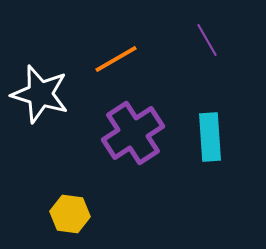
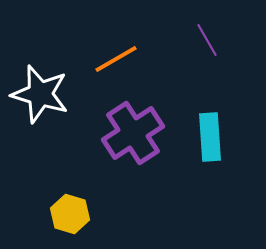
yellow hexagon: rotated 9 degrees clockwise
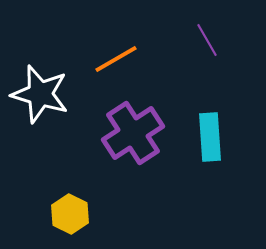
yellow hexagon: rotated 9 degrees clockwise
